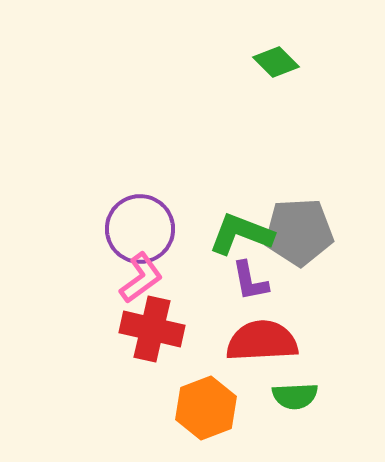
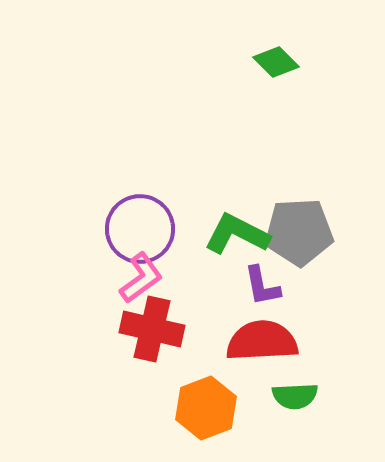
green L-shape: moved 4 px left; rotated 6 degrees clockwise
purple L-shape: moved 12 px right, 5 px down
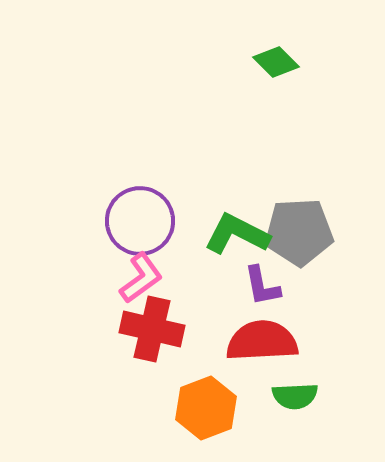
purple circle: moved 8 px up
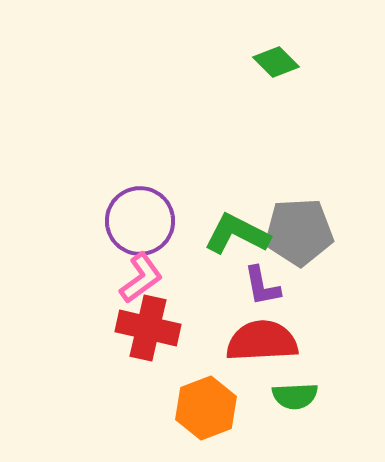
red cross: moved 4 px left, 1 px up
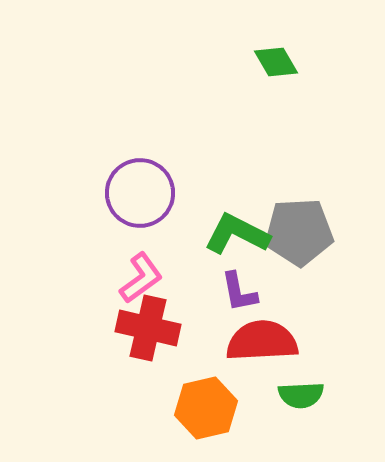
green diamond: rotated 15 degrees clockwise
purple circle: moved 28 px up
purple L-shape: moved 23 px left, 6 px down
green semicircle: moved 6 px right, 1 px up
orange hexagon: rotated 8 degrees clockwise
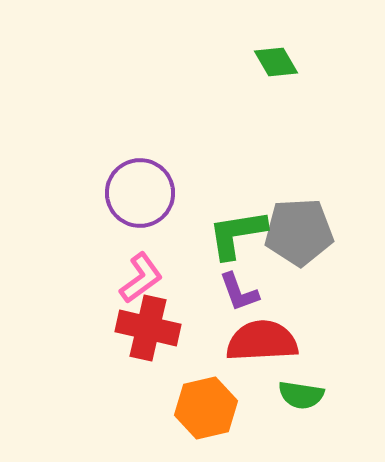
green L-shape: rotated 36 degrees counterclockwise
purple L-shape: rotated 9 degrees counterclockwise
green semicircle: rotated 12 degrees clockwise
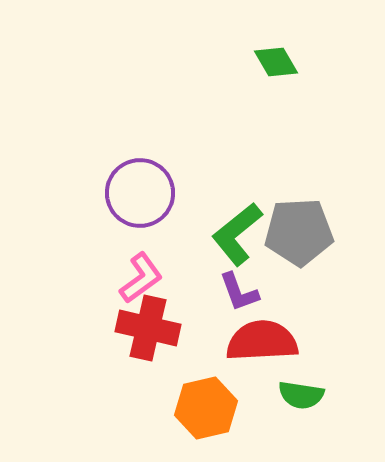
green L-shape: rotated 30 degrees counterclockwise
